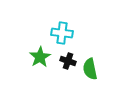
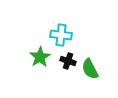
cyan cross: moved 1 px left, 2 px down
green semicircle: rotated 15 degrees counterclockwise
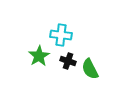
green star: moved 1 px left, 1 px up
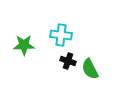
green star: moved 15 px left, 11 px up; rotated 30 degrees clockwise
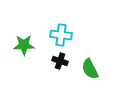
black cross: moved 8 px left
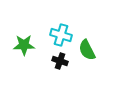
cyan cross: rotated 10 degrees clockwise
green semicircle: moved 3 px left, 19 px up
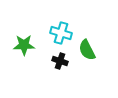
cyan cross: moved 2 px up
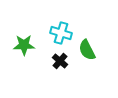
black cross: rotated 21 degrees clockwise
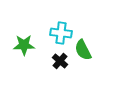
cyan cross: rotated 10 degrees counterclockwise
green semicircle: moved 4 px left
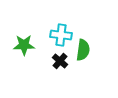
cyan cross: moved 2 px down
green semicircle: rotated 145 degrees counterclockwise
